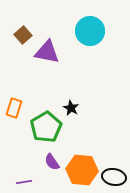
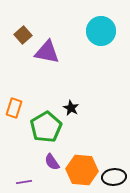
cyan circle: moved 11 px right
black ellipse: rotated 15 degrees counterclockwise
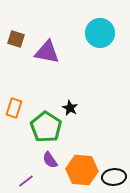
cyan circle: moved 1 px left, 2 px down
brown square: moved 7 px left, 4 px down; rotated 30 degrees counterclockwise
black star: moved 1 px left
green pentagon: rotated 8 degrees counterclockwise
purple semicircle: moved 2 px left, 2 px up
purple line: moved 2 px right, 1 px up; rotated 28 degrees counterclockwise
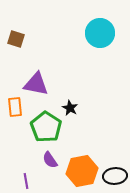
purple triangle: moved 11 px left, 32 px down
orange rectangle: moved 1 px right, 1 px up; rotated 24 degrees counterclockwise
orange hexagon: moved 1 px down; rotated 16 degrees counterclockwise
black ellipse: moved 1 px right, 1 px up
purple line: rotated 63 degrees counterclockwise
